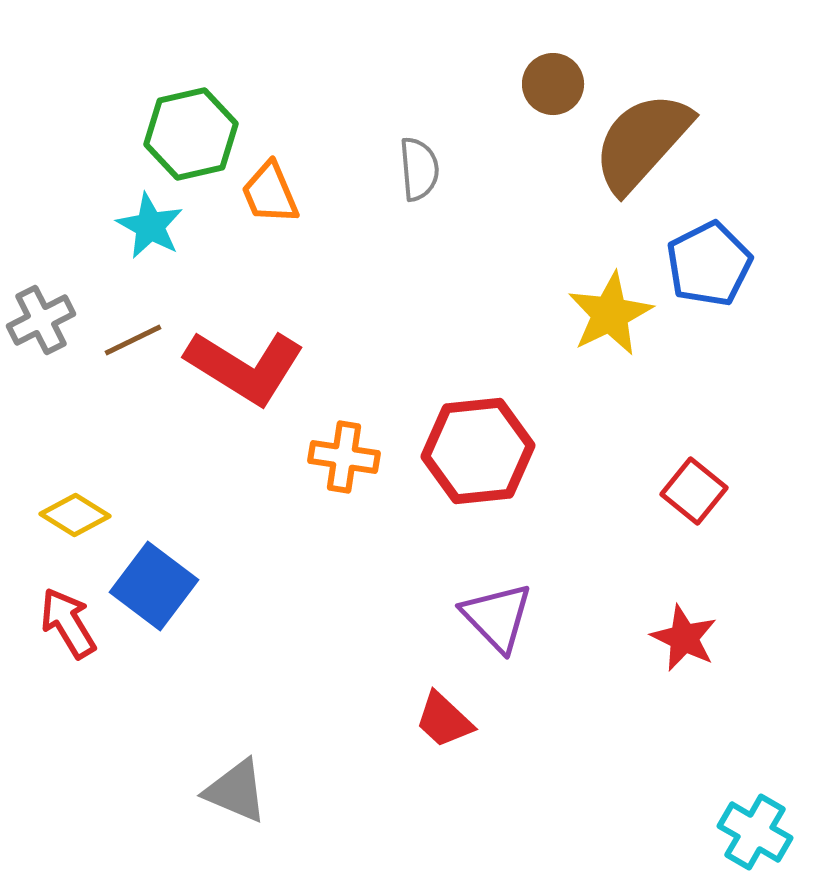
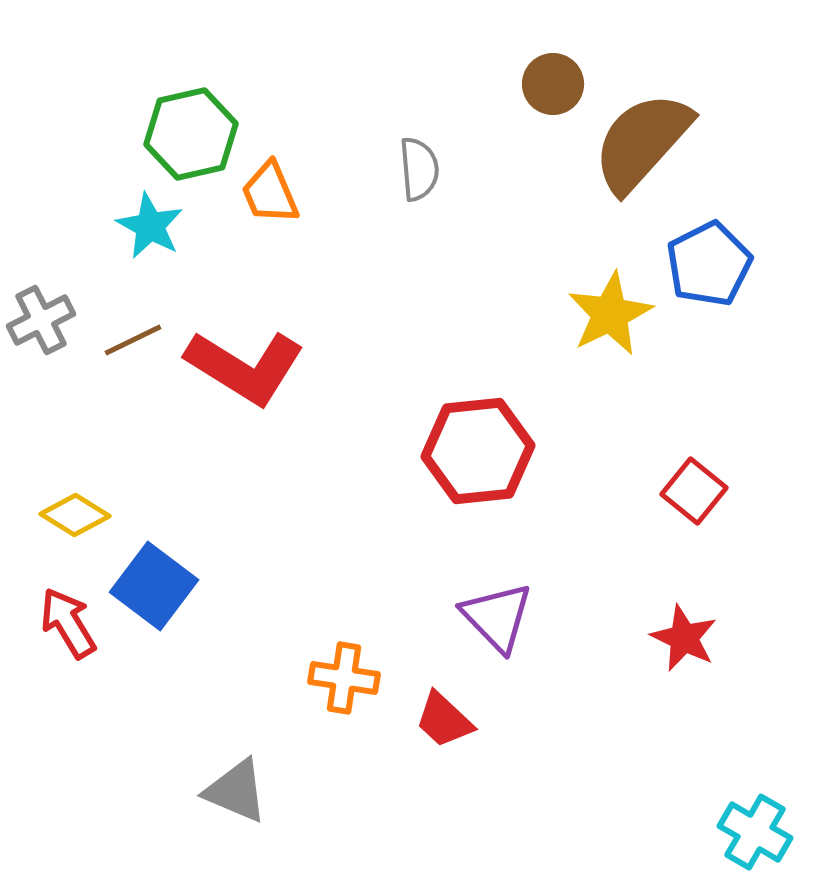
orange cross: moved 221 px down
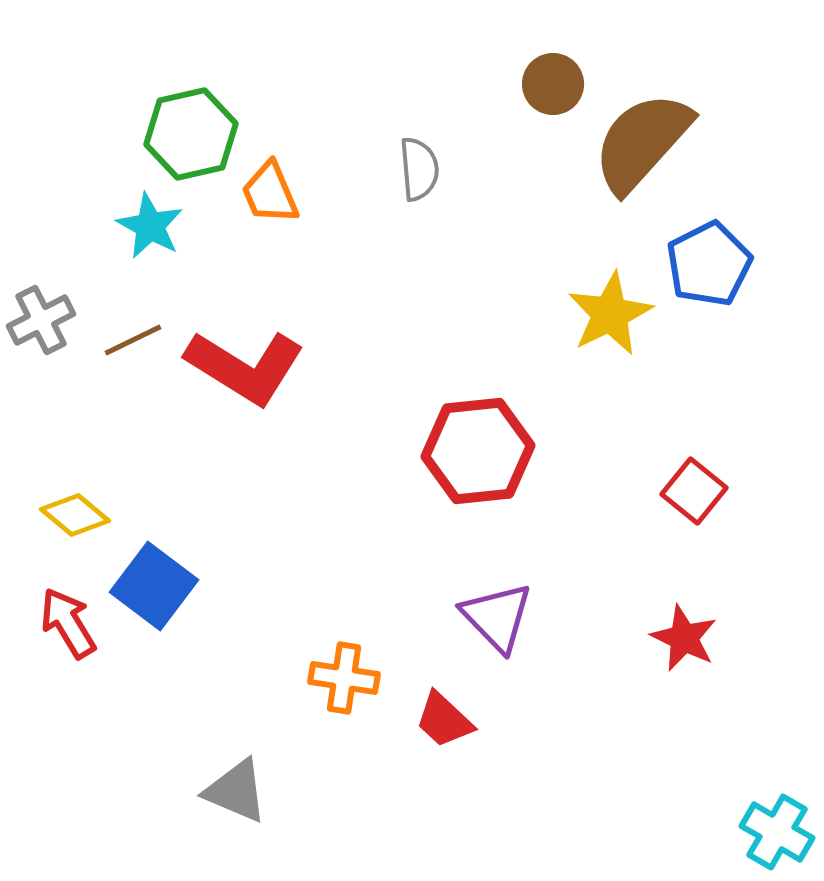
yellow diamond: rotated 8 degrees clockwise
cyan cross: moved 22 px right
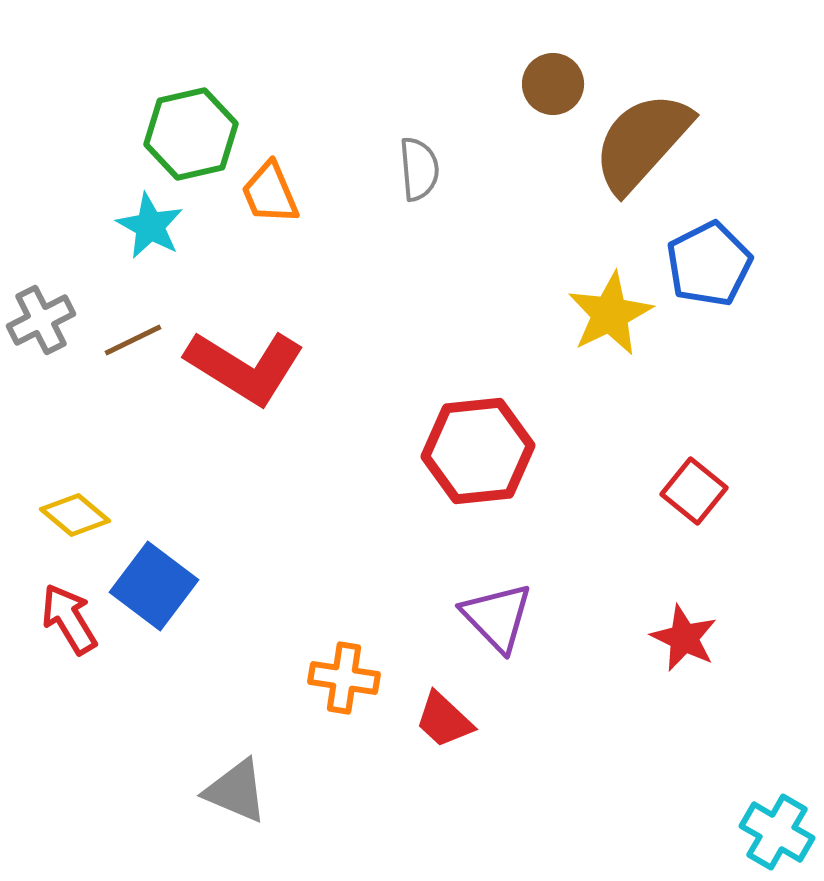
red arrow: moved 1 px right, 4 px up
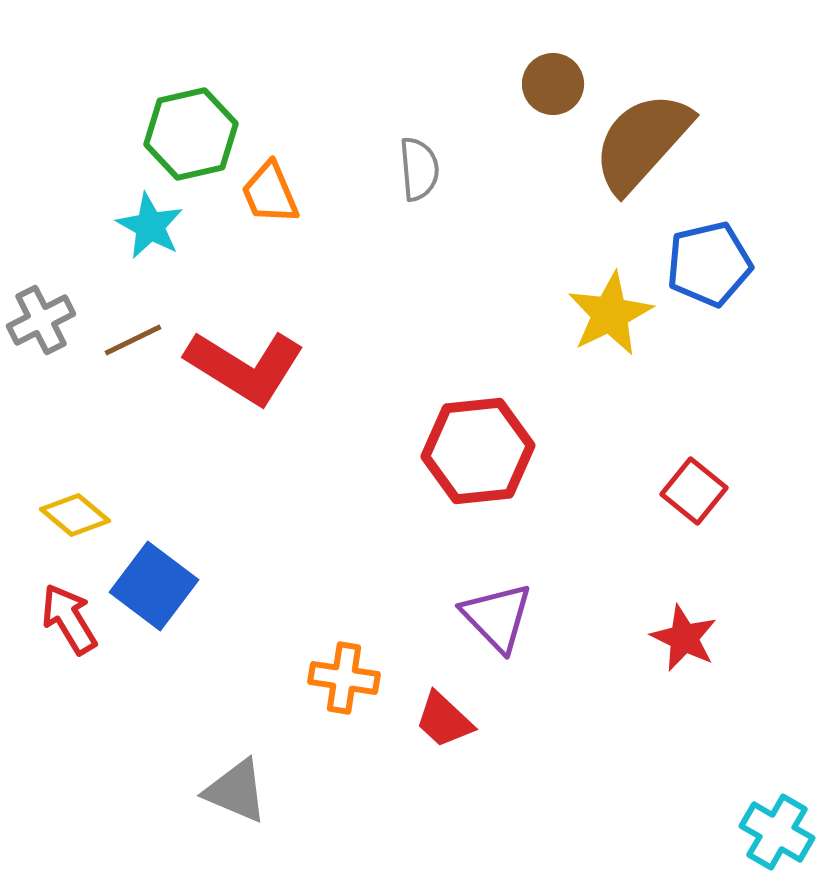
blue pentagon: rotated 14 degrees clockwise
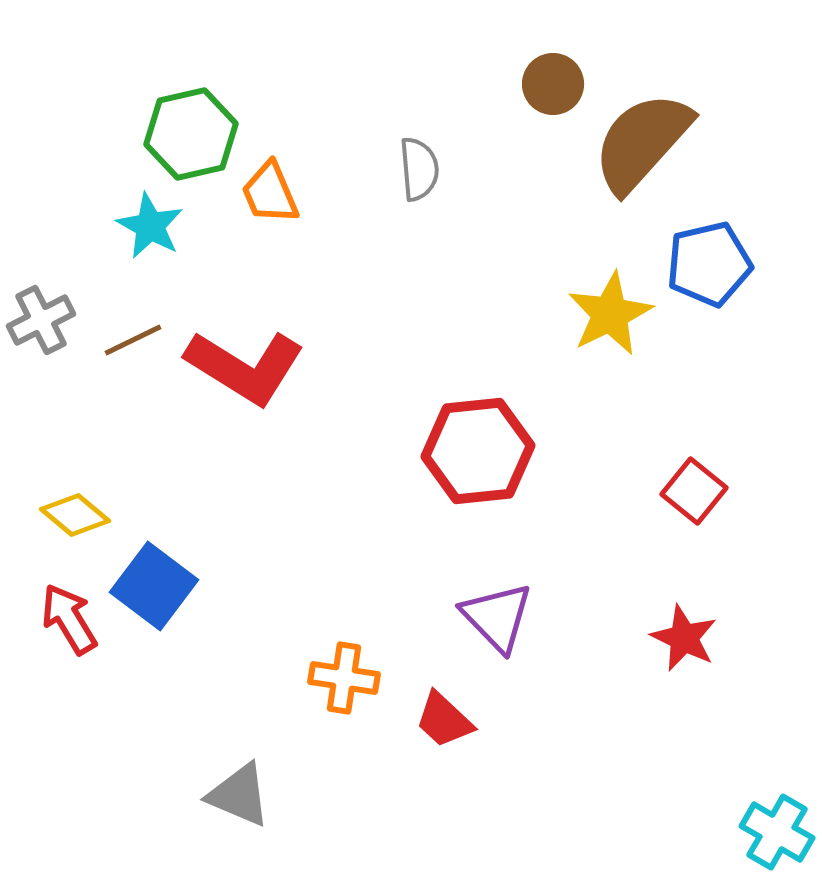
gray triangle: moved 3 px right, 4 px down
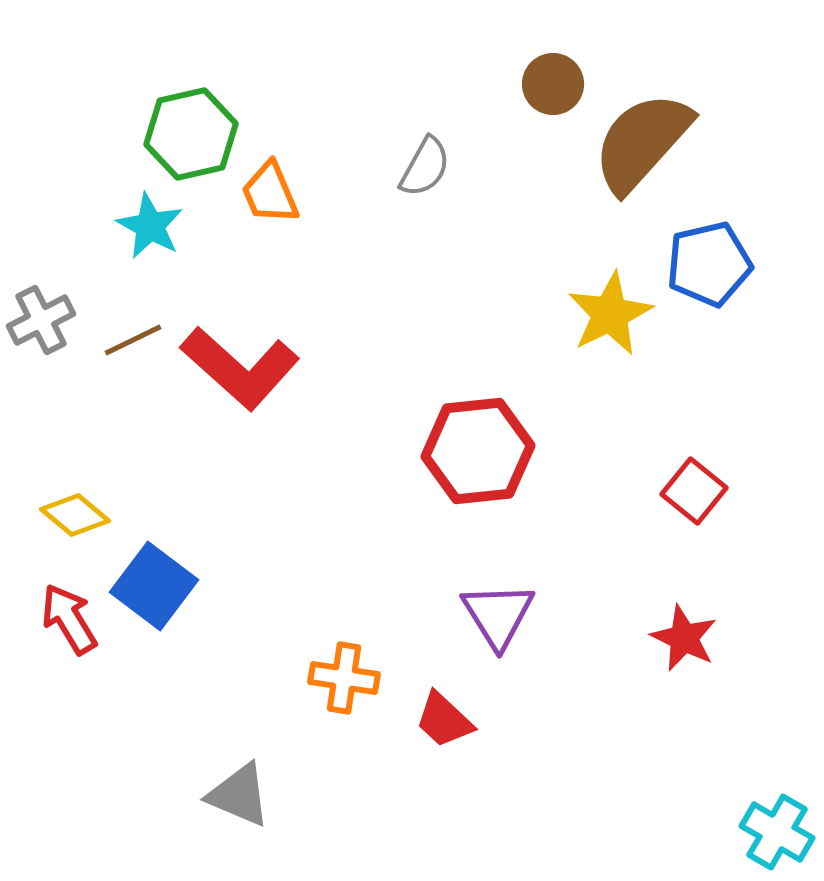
gray semicircle: moved 6 px right, 2 px up; rotated 34 degrees clockwise
red L-shape: moved 5 px left, 1 px down; rotated 10 degrees clockwise
purple triangle: moved 1 px right, 2 px up; rotated 12 degrees clockwise
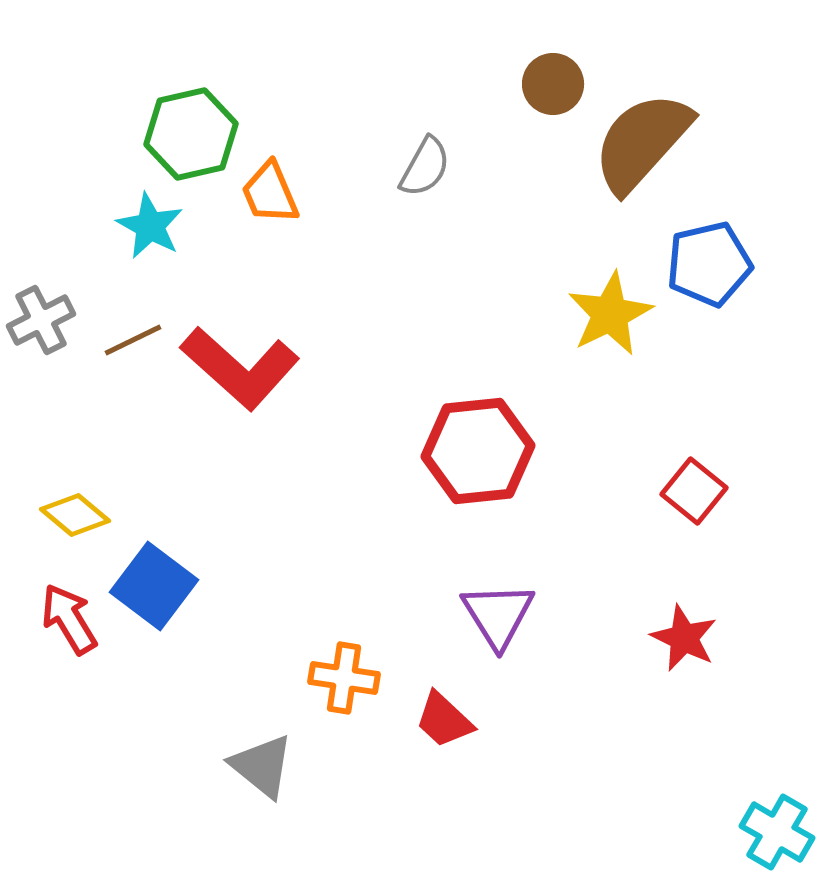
gray triangle: moved 23 px right, 29 px up; rotated 16 degrees clockwise
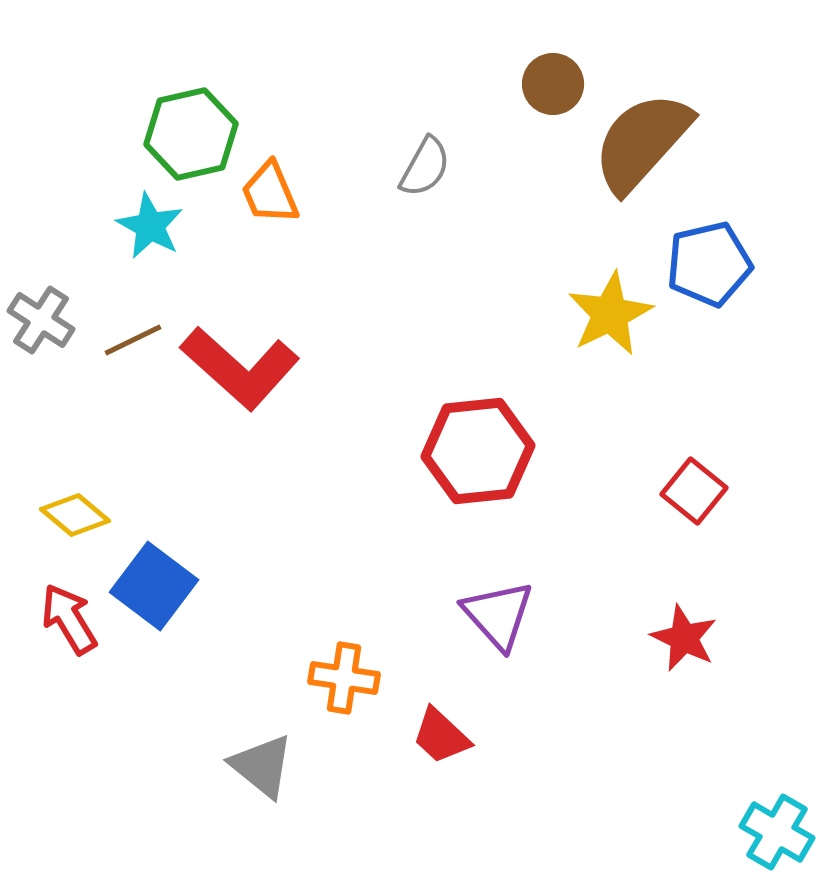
gray cross: rotated 30 degrees counterclockwise
purple triangle: rotated 10 degrees counterclockwise
red trapezoid: moved 3 px left, 16 px down
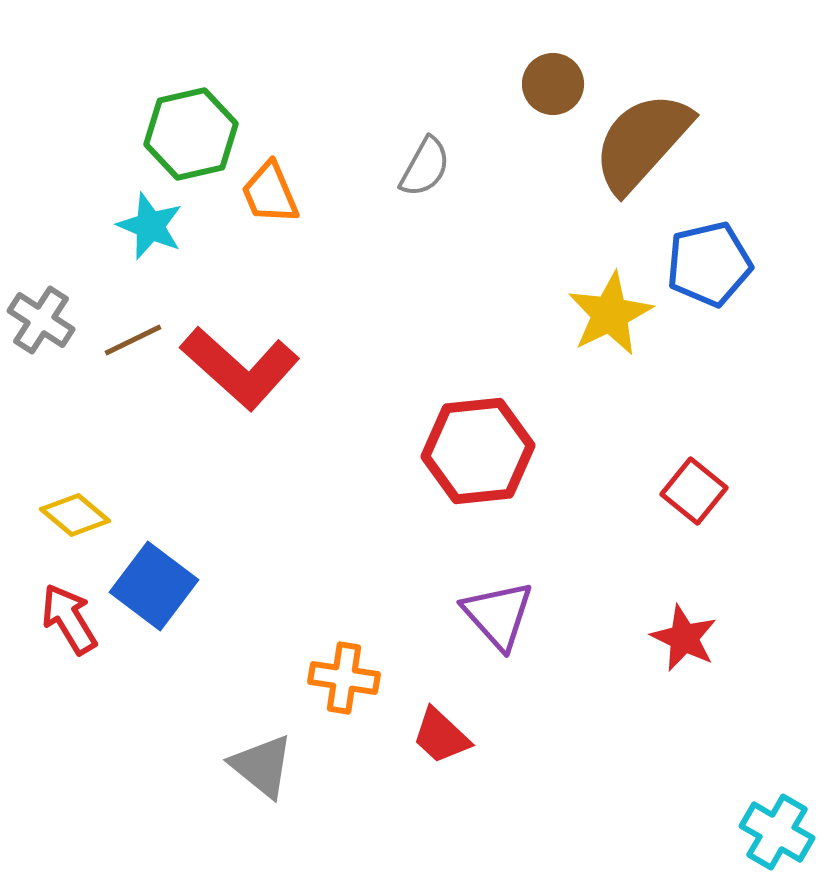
cyan star: rotated 6 degrees counterclockwise
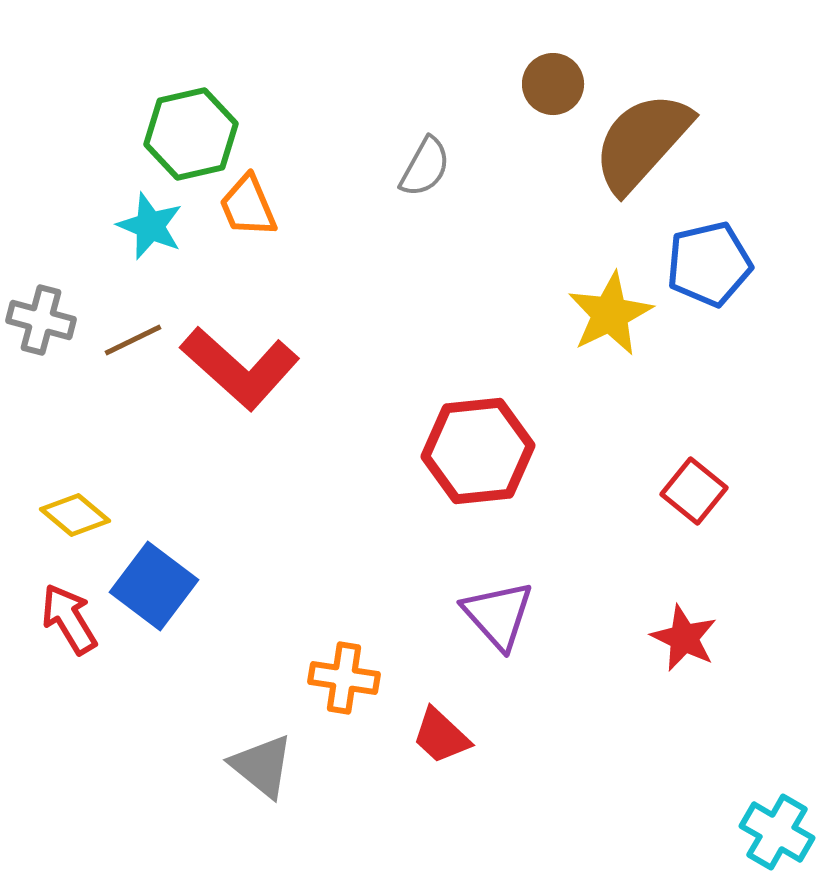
orange trapezoid: moved 22 px left, 13 px down
gray cross: rotated 18 degrees counterclockwise
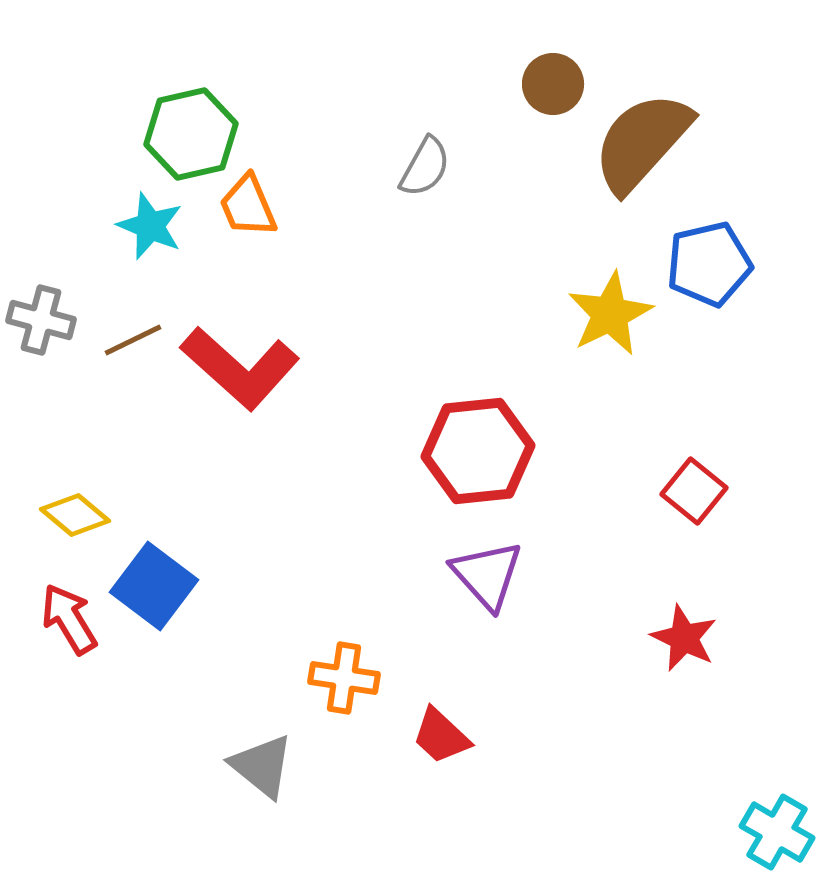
purple triangle: moved 11 px left, 40 px up
